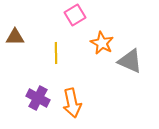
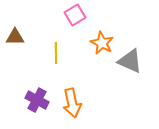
purple cross: moved 1 px left, 2 px down
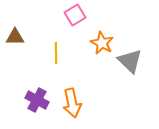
gray triangle: rotated 20 degrees clockwise
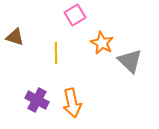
brown triangle: rotated 18 degrees clockwise
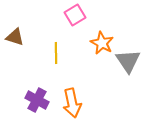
gray triangle: moved 2 px left; rotated 12 degrees clockwise
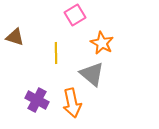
gray triangle: moved 36 px left, 13 px down; rotated 16 degrees counterclockwise
